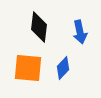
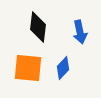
black diamond: moved 1 px left
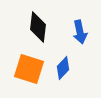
orange square: moved 1 px right, 1 px down; rotated 12 degrees clockwise
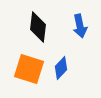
blue arrow: moved 6 px up
blue diamond: moved 2 px left
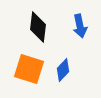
blue diamond: moved 2 px right, 2 px down
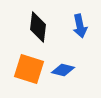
blue diamond: rotated 60 degrees clockwise
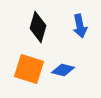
black diamond: rotated 8 degrees clockwise
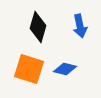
blue diamond: moved 2 px right, 1 px up
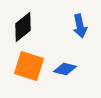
black diamond: moved 15 px left; rotated 36 degrees clockwise
orange square: moved 3 px up
